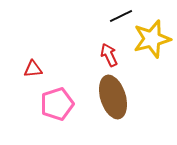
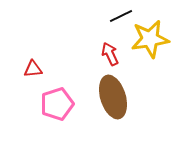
yellow star: moved 2 px left; rotated 6 degrees clockwise
red arrow: moved 1 px right, 1 px up
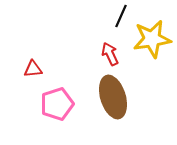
black line: rotated 40 degrees counterclockwise
yellow star: moved 2 px right
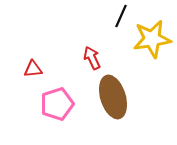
red arrow: moved 18 px left, 4 px down
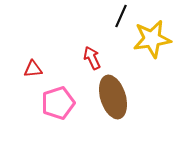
pink pentagon: moved 1 px right, 1 px up
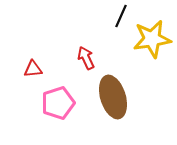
red arrow: moved 6 px left
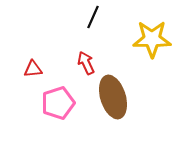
black line: moved 28 px left, 1 px down
yellow star: rotated 9 degrees clockwise
red arrow: moved 5 px down
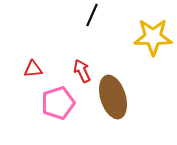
black line: moved 1 px left, 2 px up
yellow star: moved 1 px right, 2 px up
red arrow: moved 4 px left, 8 px down
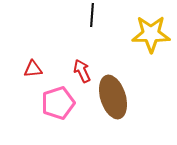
black line: rotated 20 degrees counterclockwise
yellow star: moved 2 px left, 3 px up
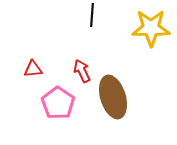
yellow star: moved 6 px up
pink pentagon: rotated 20 degrees counterclockwise
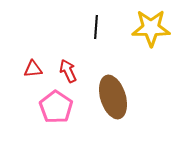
black line: moved 4 px right, 12 px down
red arrow: moved 14 px left
pink pentagon: moved 2 px left, 4 px down
